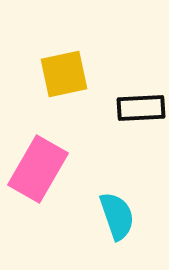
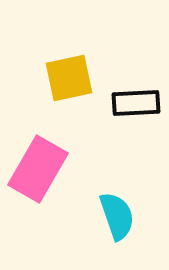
yellow square: moved 5 px right, 4 px down
black rectangle: moved 5 px left, 5 px up
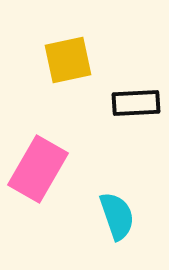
yellow square: moved 1 px left, 18 px up
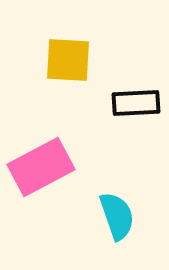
yellow square: rotated 15 degrees clockwise
pink rectangle: moved 3 px right, 2 px up; rotated 32 degrees clockwise
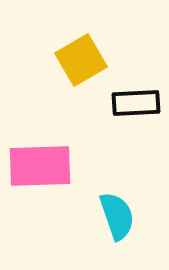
yellow square: moved 13 px right; rotated 33 degrees counterclockwise
pink rectangle: moved 1 px left, 1 px up; rotated 26 degrees clockwise
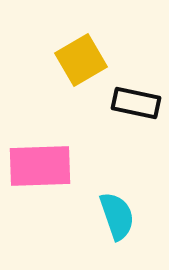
black rectangle: rotated 15 degrees clockwise
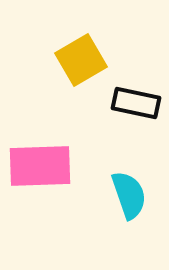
cyan semicircle: moved 12 px right, 21 px up
